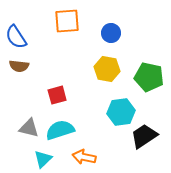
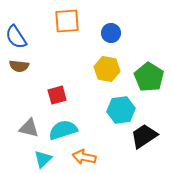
green pentagon: rotated 20 degrees clockwise
cyan hexagon: moved 2 px up
cyan semicircle: moved 3 px right
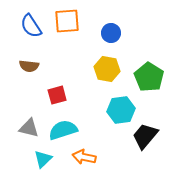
blue semicircle: moved 15 px right, 11 px up
brown semicircle: moved 10 px right
black trapezoid: moved 1 px right; rotated 16 degrees counterclockwise
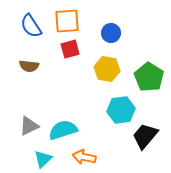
red square: moved 13 px right, 46 px up
gray triangle: moved 2 px up; rotated 40 degrees counterclockwise
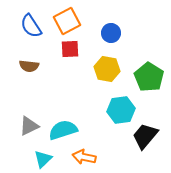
orange square: rotated 24 degrees counterclockwise
red square: rotated 12 degrees clockwise
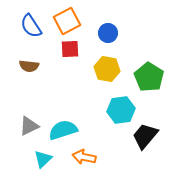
blue circle: moved 3 px left
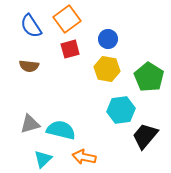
orange square: moved 2 px up; rotated 8 degrees counterclockwise
blue circle: moved 6 px down
red square: rotated 12 degrees counterclockwise
gray triangle: moved 1 px right, 2 px up; rotated 10 degrees clockwise
cyan semicircle: moved 2 px left; rotated 32 degrees clockwise
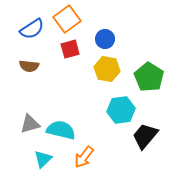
blue semicircle: moved 1 px right, 3 px down; rotated 90 degrees counterclockwise
blue circle: moved 3 px left
orange arrow: rotated 65 degrees counterclockwise
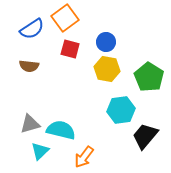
orange square: moved 2 px left, 1 px up
blue circle: moved 1 px right, 3 px down
red square: rotated 30 degrees clockwise
cyan triangle: moved 3 px left, 8 px up
